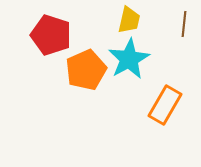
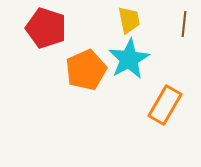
yellow trapezoid: rotated 24 degrees counterclockwise
red pentagon: moved 5 px left, 7 px up
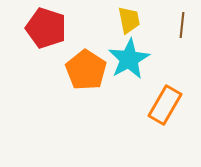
brown line: moved 2 px left, 1 px down
orange pentagon: rotated 15 degrees counterclockwise
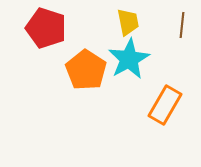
yellow trapezoid: moved 1 px left, 2 px down
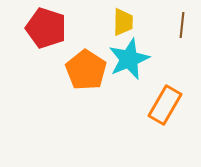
yellow trapezoid: moved 5 px left; rotated 12 degrees clockwise
cyan star: rotated 6 degrees clockwise
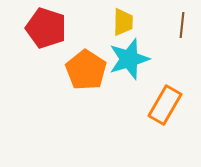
cyan star: rotated 6 degrees clockwise
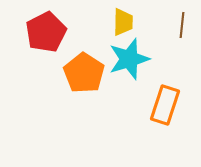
red pentagon: moved 4 px down; rotated 27 degrees clockwise
orange pentagon: moved 2 px left, 3 px down
orange rectangle: rotated 12 degrees counterclockwise
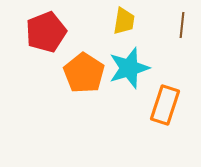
yellow trapezoid: moved 1 px right, 1 px up; rotated 8 degrees clockwise
red pentagon: rotated 6 degrees clockwise
cyan star: moved 9 px down
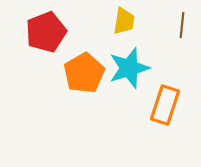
orange pentagon: rotated 9 degrees clockwise
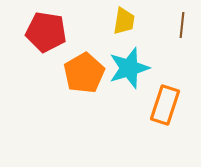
red pentagon: rotated 30 degrees clockwise
